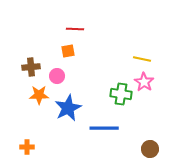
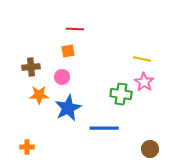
pink circle: moved 5 px right, 1 px down
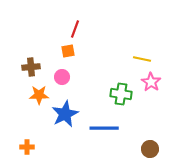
red line: rotated 72 degrees counterclockwise
pink star: moved 7 px right
blue star: moved 3 px left, 6 px down
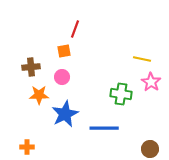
orange square: moved 4 px left
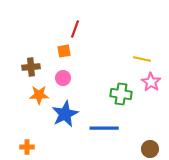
pink circle: moved 1 px right, 1 px down
